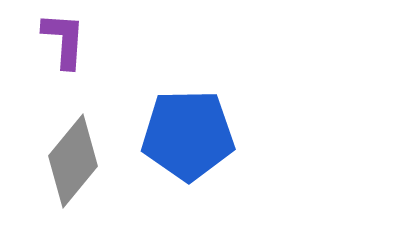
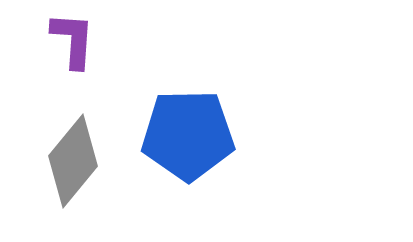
purple L-shape: moved 9 px right
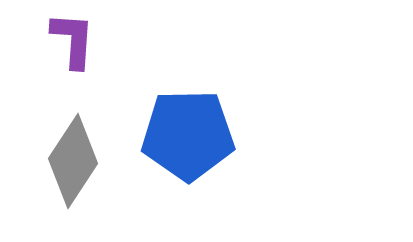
gray diamond: rotated 6 degrees counterclockwise
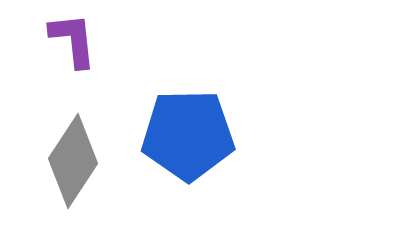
purple L-shape: rotated 10 degrees counterclockwise
